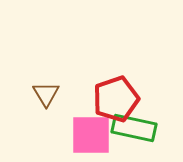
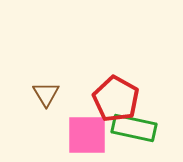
red pentagon: rotated 24 degrees counterclockwise
pink square: moved 4 px left
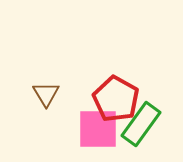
green rectangle: moved 7 px right, 4 px up; rotated 66 degrees counterclockwise
pink square: moved 11 px right, 6 px up
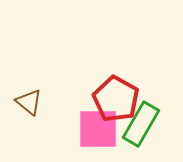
brown triangle: moved 17 px left, 8 px down; rotated 20 degrees counterclockwise
green rectangle: rotated 6 degrees counterclockwise
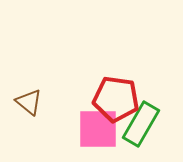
red pentagon: rotated 21 degrees counterclockwise
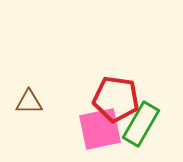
brown triangle: rotated 40 degrees counterclockwise
pink square: moved 2 px right; rotated 12 degrees counterclockwise
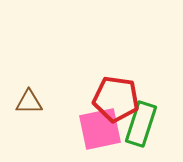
green rectangle: rotated 12 degrees counterclockwise
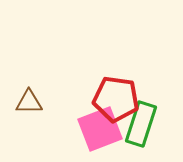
pink square: rotated 9 degrees counterclockwise
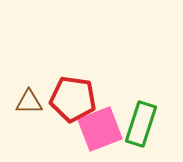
red pentagon: moved 43 px left
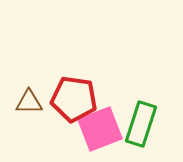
red pentagon: moved 1 px right
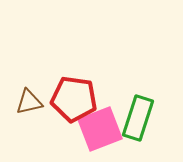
brown triangle: rotated 12 degrees counterclockwise
green rectangle: moved 3 px left, 6 px up
